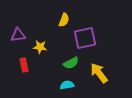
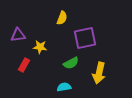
yellow semicircle: moved 2 px left, 2 px up
red rectangle: rotated 40 degrees clockwise
yellow arrow: rotated 130 degrees counterclockwise
cyan semicircle: moved 3 px left, 2 px down
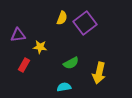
purple square: moved 15 px up; rotated 25 degrees counterclockwise
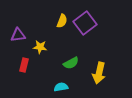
yellow semicircle: moved 3 px down
red rectangle: rotated 16 degrees counterclockwise
cyan semicircle: moved 3 px left
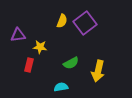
red rectangle: moved 5 px right
yellow arrow: moved 1 px left, 2 px up
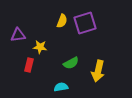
purple square: rotated 20 degrees clockwise
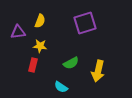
yellow semicircle: moved 22 px left
purple triangle: moved 3 px up
yellow star: moved 1 px up
red rectangle: moved 4 px right
cyan semicircle: rotated 136 degrees counterclockwise
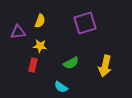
yellow arrow: moved 7 px right, 5 px up
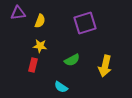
purple triangle: moved 19 px up
green semicircle: moved 1 px right, 3 px up
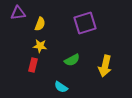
yellow semicircle: moved 3 px down
